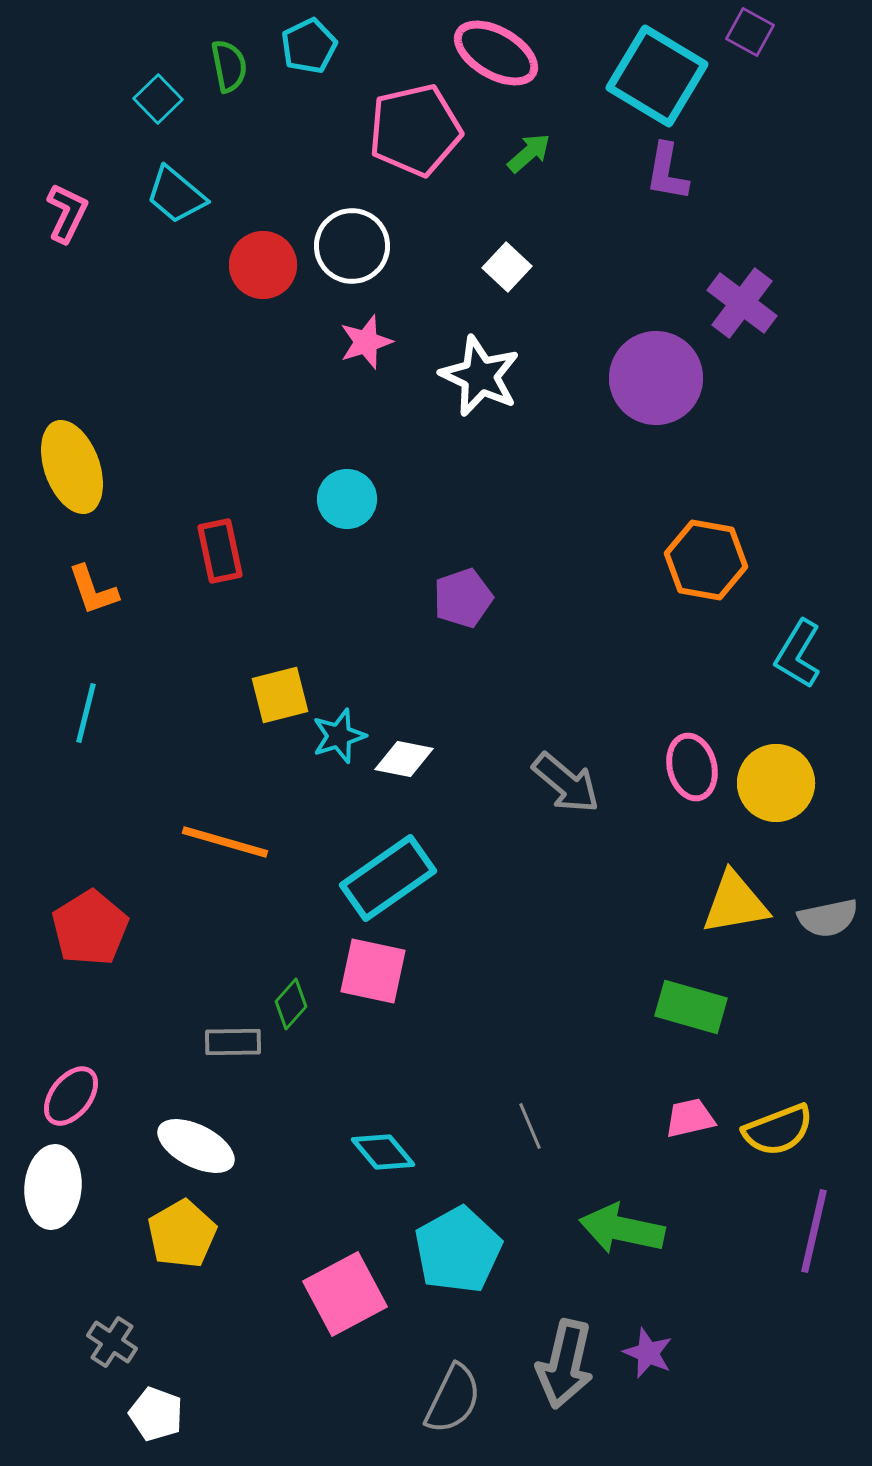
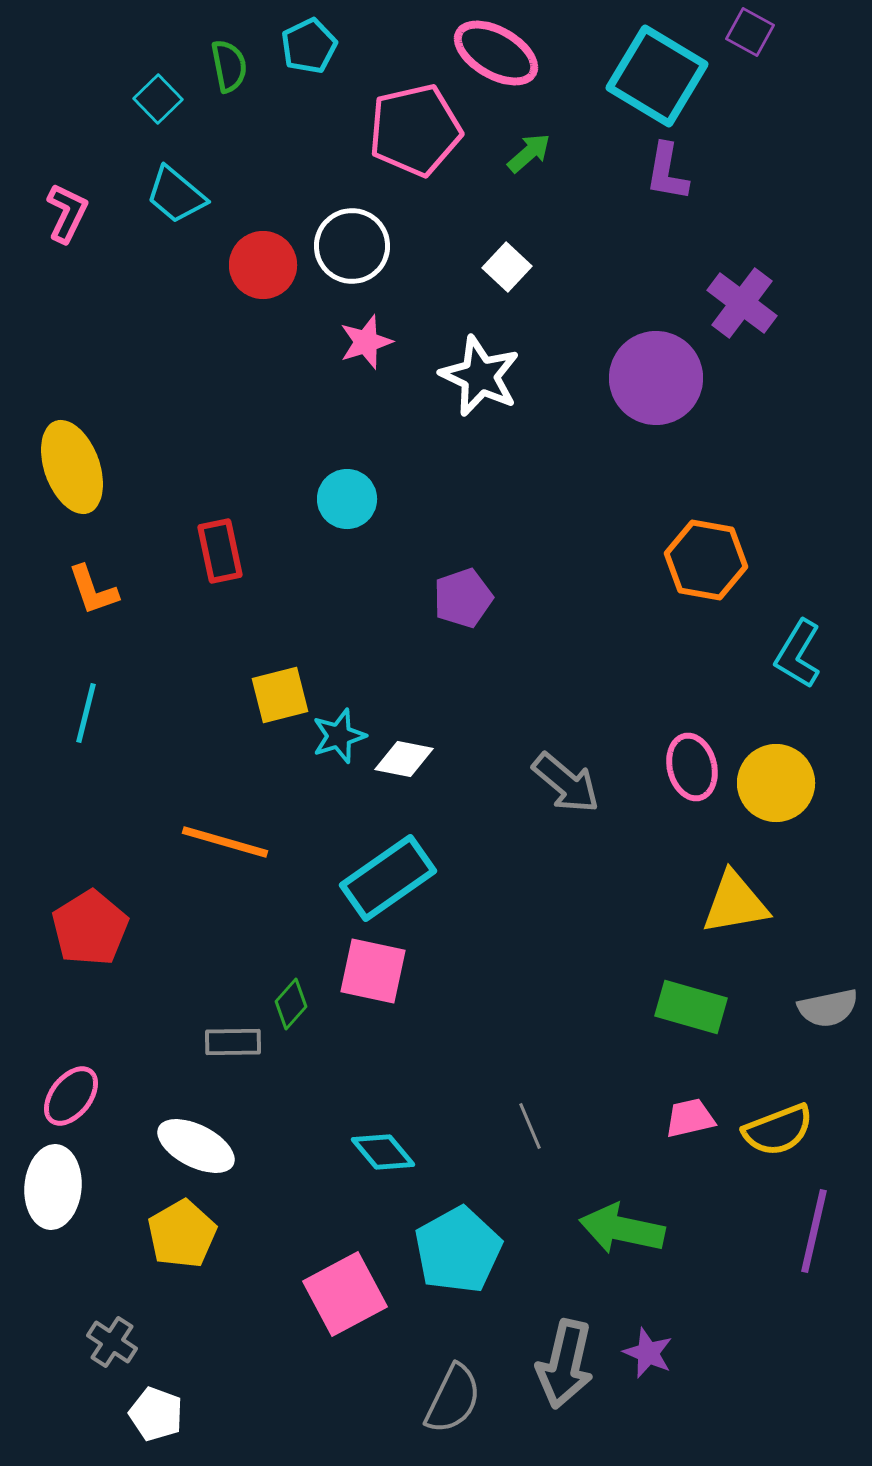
gray semicircle at (828, 918): moved 90 px down
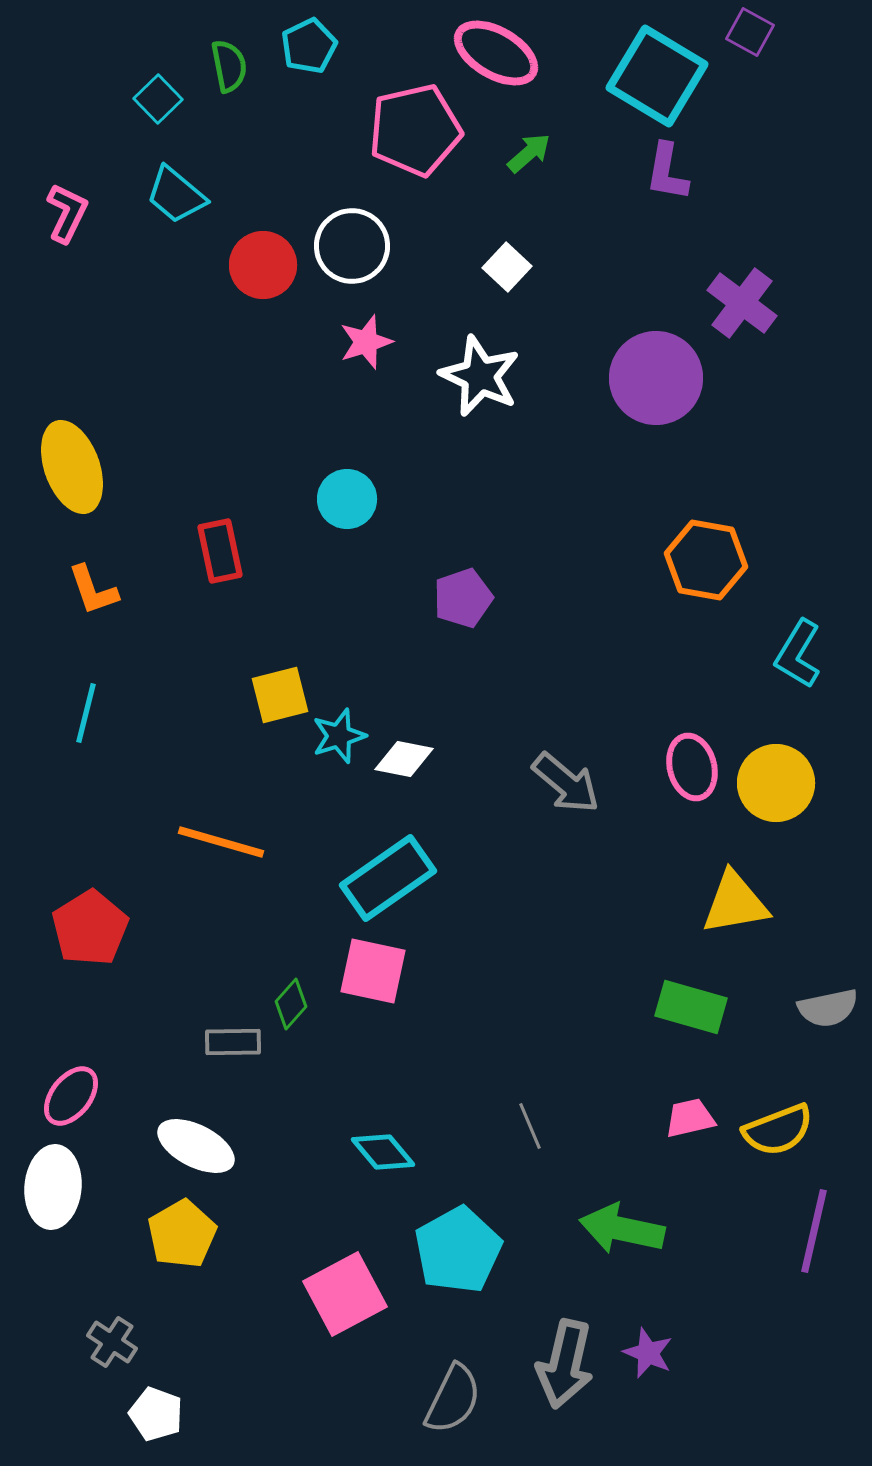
orange line at (225, 842): moved 4 px left
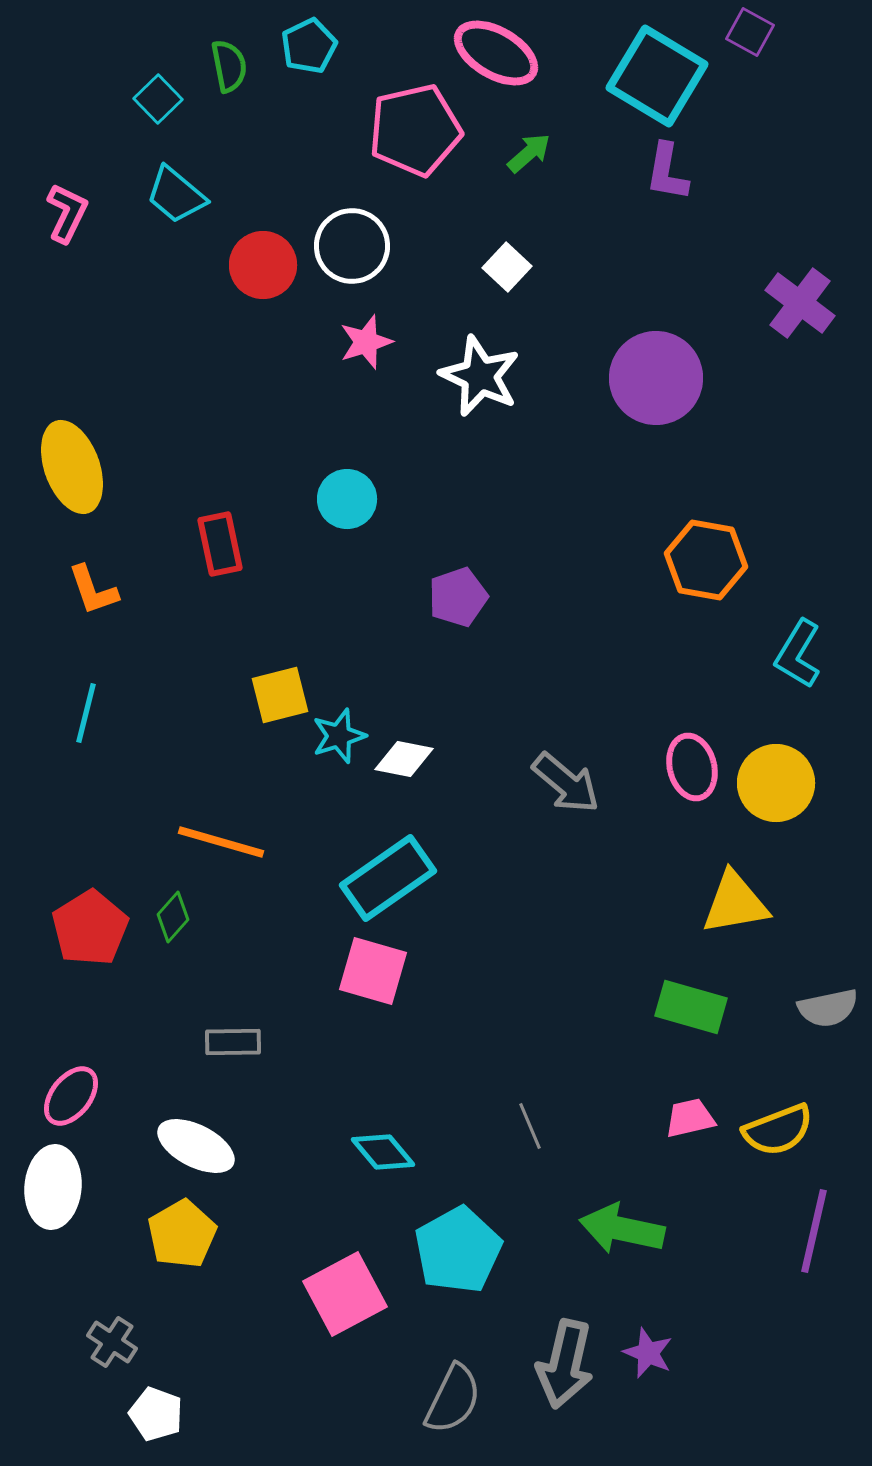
purple cross at (742, 303): moved 58 px right
red rectangle at (220, 551): moved 7 px up
purple pentagon at (463, 598): moved 5 px left, 1 px up
pink square at (373, 971): rotated 4 degrees clockwise
green diamond at (291, 1004): moved 118 px left, 87 px up
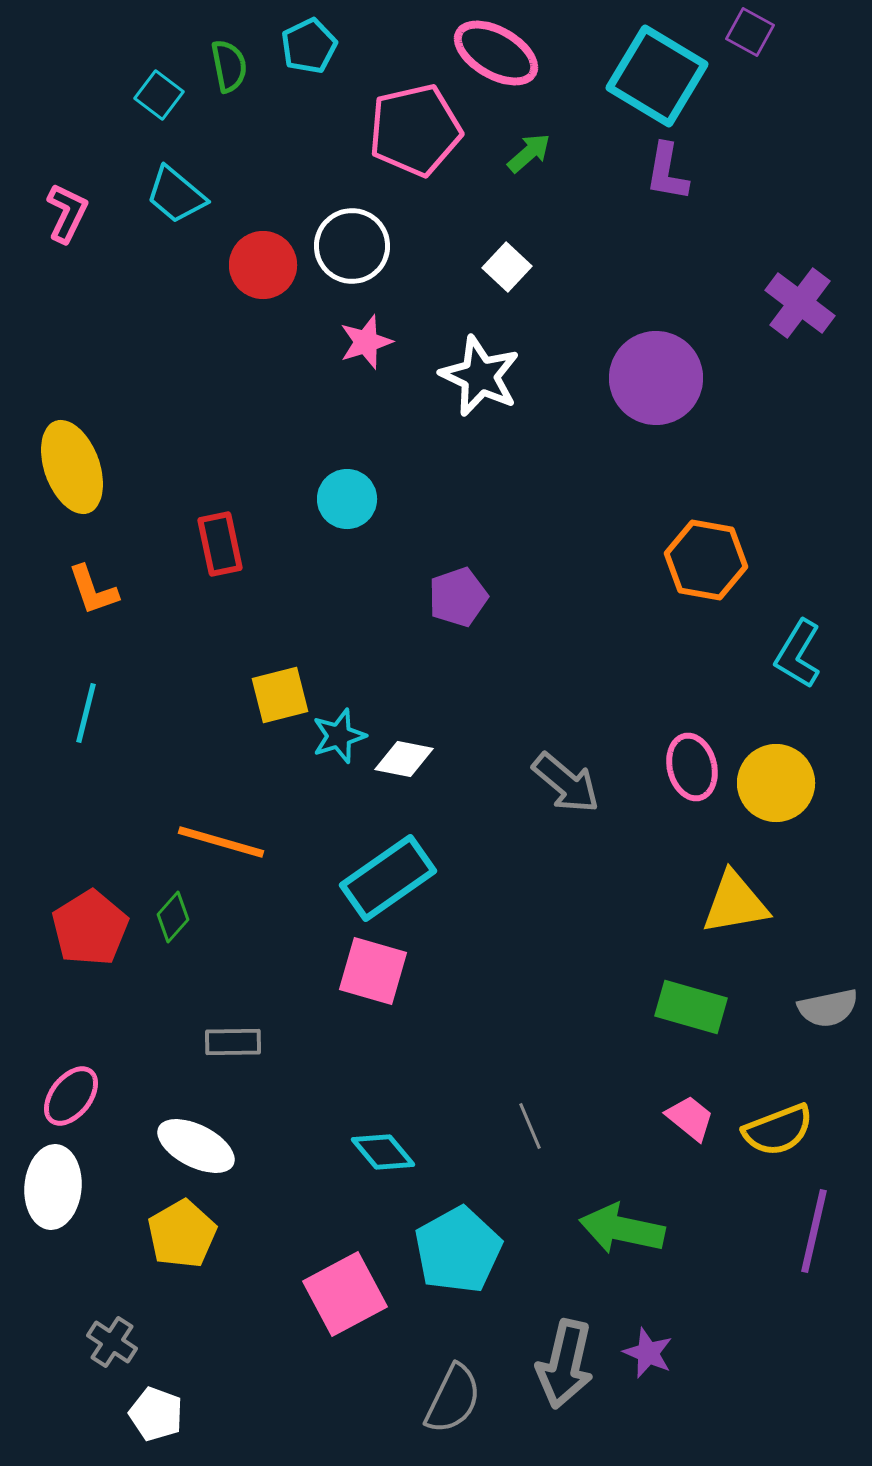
cyan square at (158, 99): moved 1 px right, 4 px up; rotated 9 degrees counterclockwise
pink trapezoid at (690, 1118): rotated 52 degrees clockwise
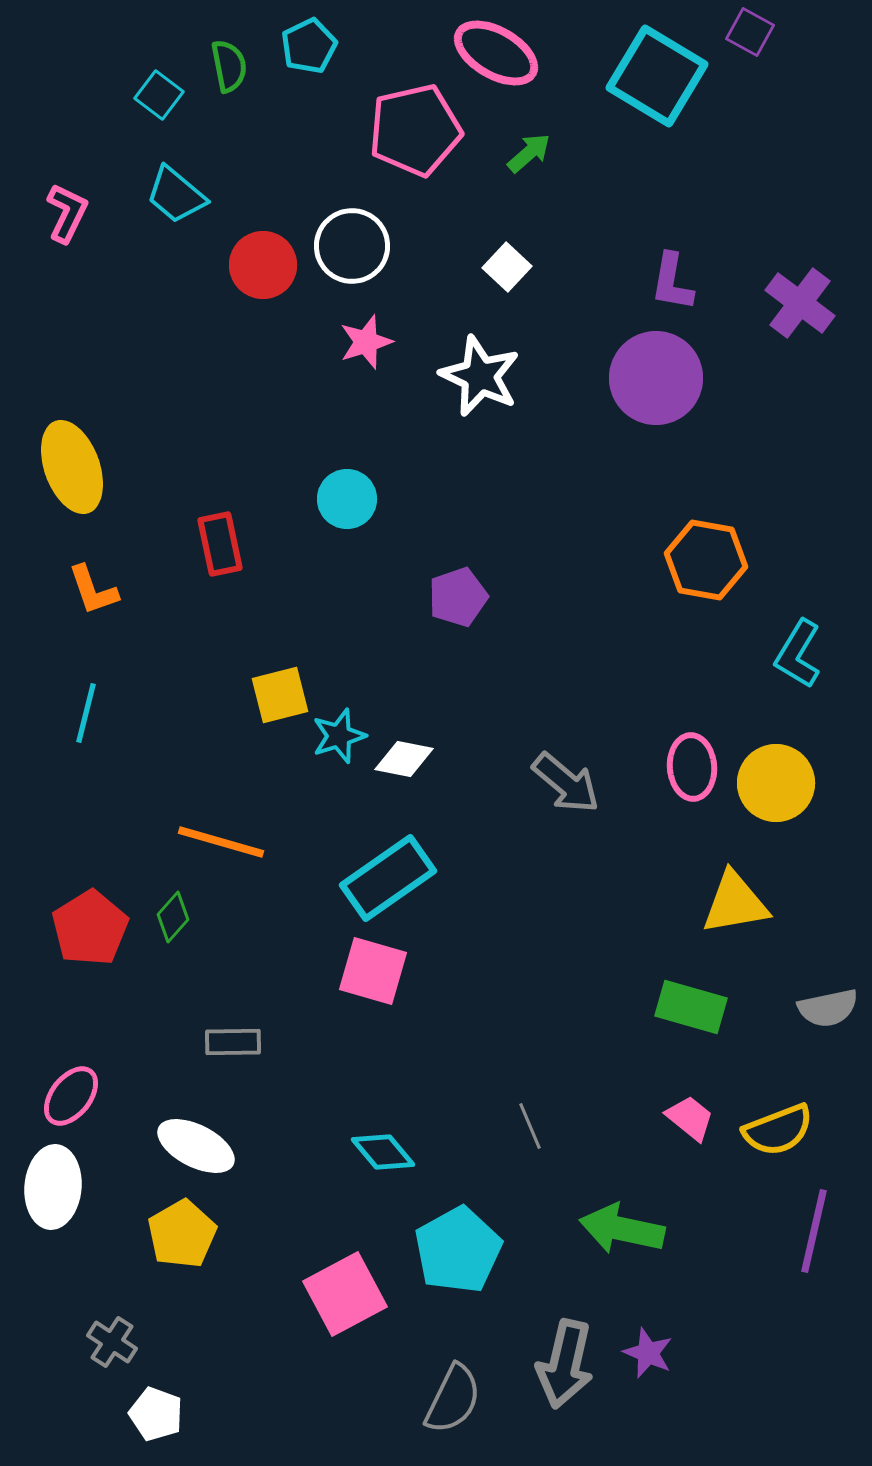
purple L-shape at (667, 172): moved 5 px right, 110 px down
pink ellipse at (692, 767): rotated 10 degrees clockwise
